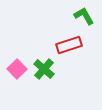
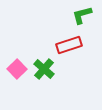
green L-shape: moved 2 px left, 1 px up; rotated 75 degrees counterclockwise
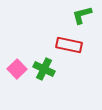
red rectangle: rotated 30 degrees clockwise
green cross: rotated 15 degrees counterclockwise
